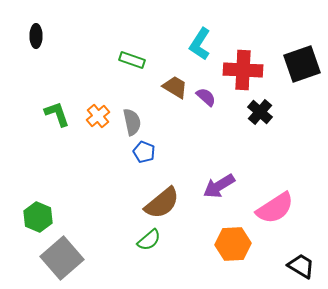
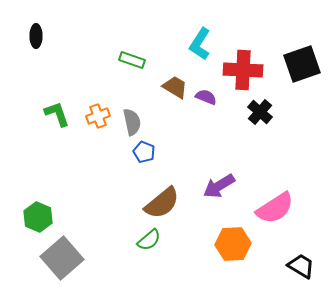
purple semicircle: rotated 20 degrees counterclockwise
orange cross: rotated 20 degrees clockwise
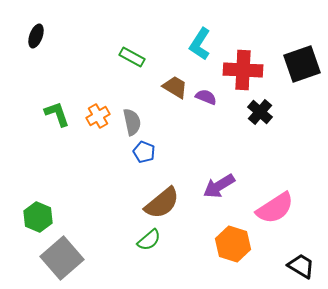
black ellipse: rotated 20 degrees clockwise
green rectangle: moved 3 px up; rotated 10 degrees clockwise
orange cross: rotated 10 degrees counterclockwise
orange hexagon: rotated 20 degrees clockwise
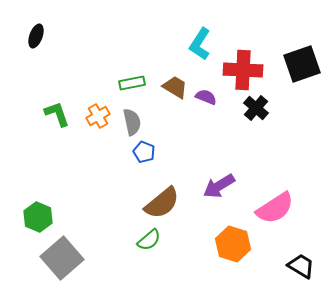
green rectangle: moved 26 px down; rotated 40 degrees counterclockwise
black cross: moved 4 px left, 4 px up
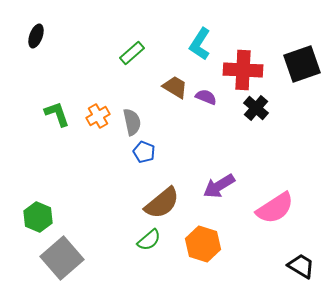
green rectangle: moved 30 px up; rotated 30 degrees counterclockwise
orange hexagon: moved 30 px left
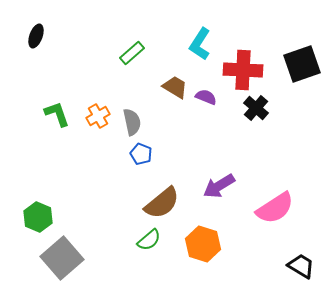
blue pentagon: moved 3 px left, 2 px down
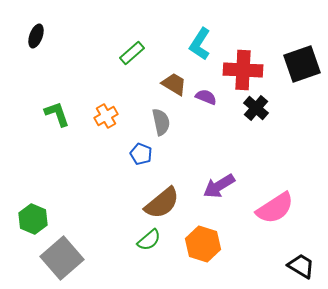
brown trapezoid: moved 1 px left, 3 px up
orange cross: moved 8 px right
gray semicircle: moved 29 px right
green hexagon: moved 5 px left, 2 px down
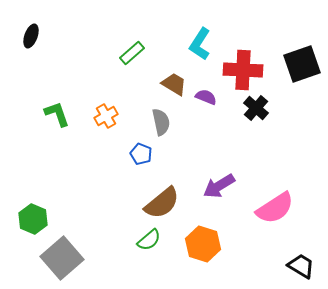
black ellipse: moved 5 px left
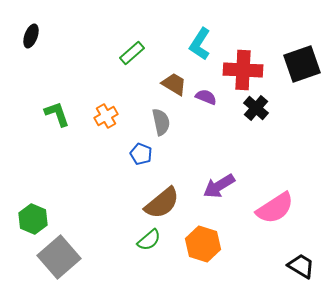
gray square: moved 3 px left, 1 px up
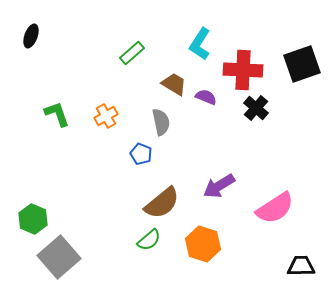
black trapezoid: rotated 32 degrees counterclockwise
